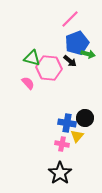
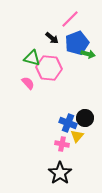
black arrow: moved 18 px left, 23 px up
blue cross: moved 1 px right; rotated 12 degrees clockwise
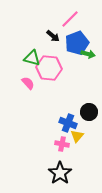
black arrow: moved 1 px right, 2 px up
black circle: moved 4 px right, 6 px up
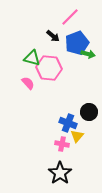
pink line: moved 2 px up
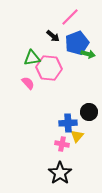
green triangle: rotated 24 degrees counterclockwise
blue cross: rotated 24 degrees counterclockwise
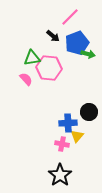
pink semicircle: moved 2 px left, 4 px up
black star: moved 2 px down
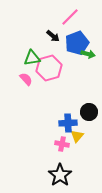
pink hexagon: rotated 20 degrees counterclockwise
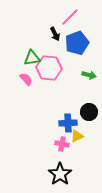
black arrow: moved 2 px right, 2 px up; rotated 24 degrees clockwise
green arrow: moved 1 px right, 21 px down
pink hexagon: rotated 20 degrees clockwise
yellow triangle: rotated 24 degrees clockwise
black star: moved 1 px up
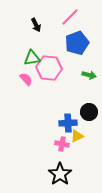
black arrow: moved 19 px left, 9 px up
